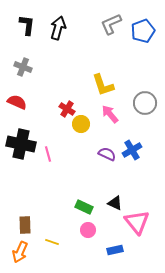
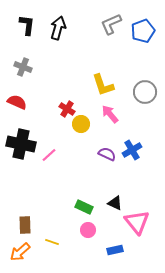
gray circle: moved 11 px up
pink line: moved 1 px right, 1 px down; rotated 63 degrees clockwise
orange arrow: rotated 25 degrees clockwise
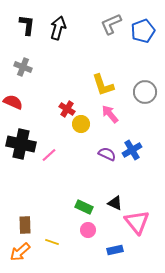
red semicircle: moved 4 px left
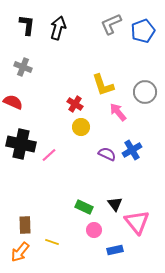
red cross: moved 8 px right, 5 px up
pink arrow: moved 8 px right, 2 px up
yellow circle: moved 3 px down
black triangle: moved 1 px down; rotated 28 degrees clockwise
pink circle: moved 6 px right
orange arrow: rotated 10 degrees counterclockwise
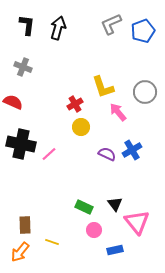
yellow L-shape: moved 2 px down
red cross: rotated 28 degrees clockwise
pink line: moved 1 px up
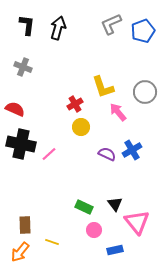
red semicircle: moved 2 px right, 7 px down
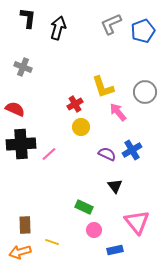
black L-shape: moved 1 px right, 7 px up
black cross: rotated 16 degrees counterclockwise
black triangle: moved 18 px up
orange arrow: rotated 35 degrees clockwise
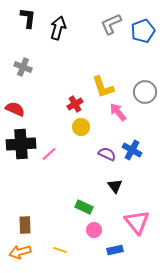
blue cross: rotated 30 degrees counterclockwise
yellow line: moved 8 px right, 8 px down
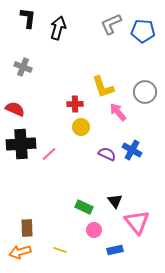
blue pentagon: rotated 25 degrees clockwise
red cross: rotated 28 degrees clockwise
black triangle: moved 15 px down
brown rectangle: moved 2 px right, 3 px down
